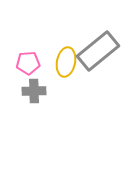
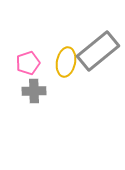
pink pentagon: rotated 15 degrees counterclockwise
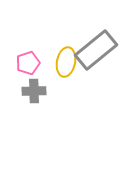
gray rectangle: moved 2 px left, 1 px up
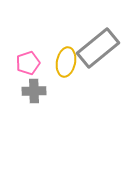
gray rectangle: moved 2 px right, 2 px up
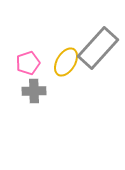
gray rectangle: rotated 9 degrees counterclockwise
yellow ellipse: rotated 20 degrees clockwise
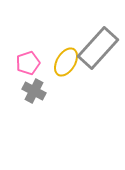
gray cross: rotated 30 degrees clockwise
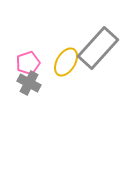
gray cross: moved 5 px left, 8 px up
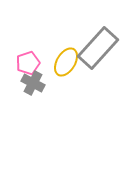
gray cross: moved 4 px right
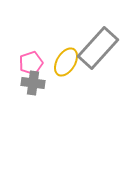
pink pentagon: moved 3 px right
gray cross: rotated 20 degrees counterclockwise
